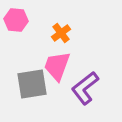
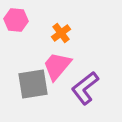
pink trapezoid: rotated 20 degrees clockwise
gray square: moved 1 px right
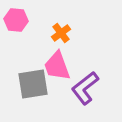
pink trapezoid: rotated 60 degrees counterclockwise
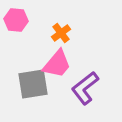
pink trapezoid: moved 2 px up; rotated 120 degrees counterclockwise
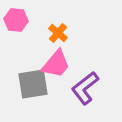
orange cross: moved 3 px left; rotated 12 degrees counterclockwise
pink trapezoid: moved 1 px left
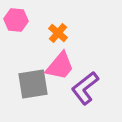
pink trapezoid: moved 4 px right, 2 px down
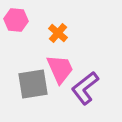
pink trapezoid: moved 3 px down; rotated 64 degrees counterclockwise
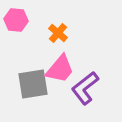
pink trapezoid: rotated 64 degrees clockwise
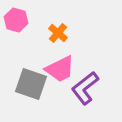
pink hexagon: rotated 10 degrees clockwise
pink trapezoid: rotated 24 degrees clockwise
gray square: moved 2 px left; rotated 28 degrees clockwise
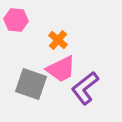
pink hexagon: rotated 10 degrees counterclockwise
orange cross: moved 7 px down
pink trapezoid: moved 1 px right
